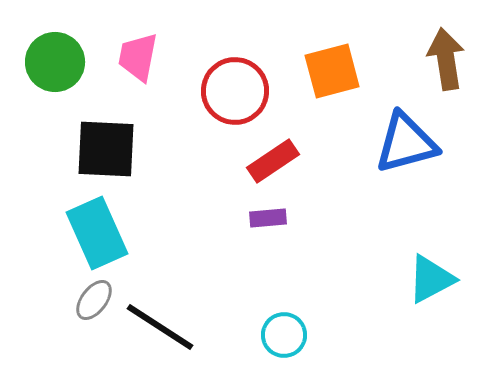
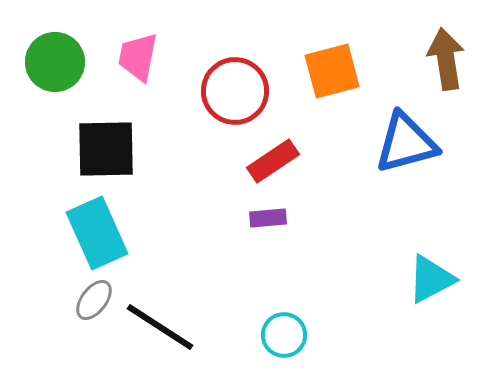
black square: rotated 4 degrees counterclockwise
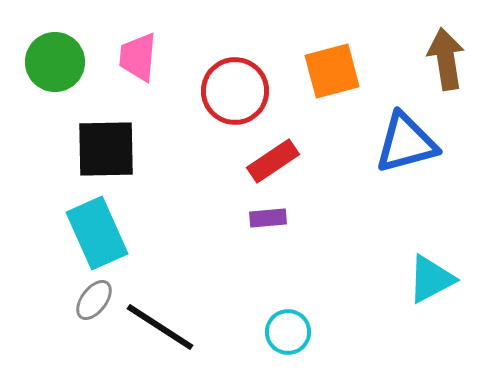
pink trapezoid: rotated 6 degrees counterclockwise
cyan circle: moved 4 px right, 3 px up
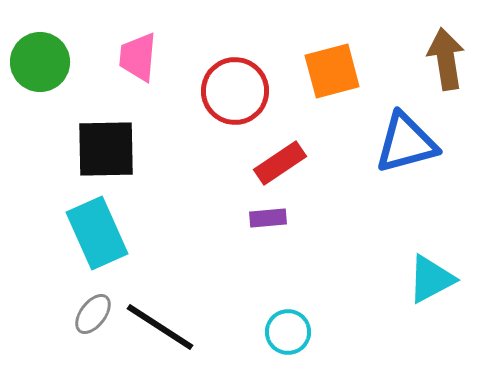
green circle: moved 15 px left
red rectangle: moved 7 px right, 2 px down
gray ellipse: moved 1 px left, 14 px down
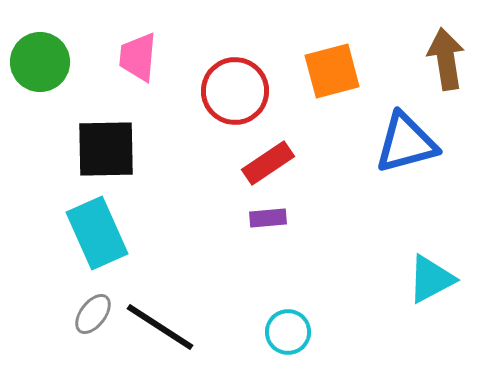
red rectangle: moved 12 px left
